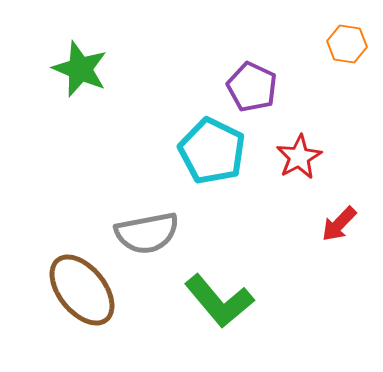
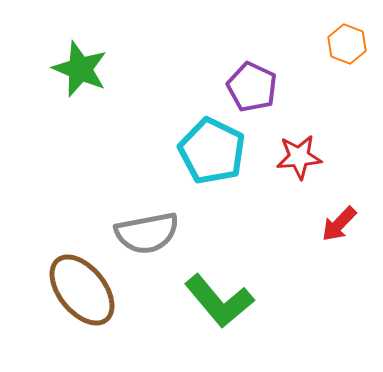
orange hexagon: rotated 12 degrees clockwise
red star: rotated 24 degrees clockwise
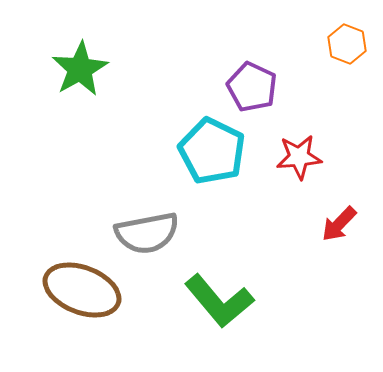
green star: rotated 20 degrees clockwise
brown ellipse: rotated 30 degrees counterclockwise
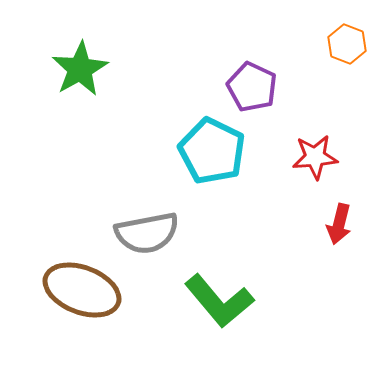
red star: moved 16 px right
red arrow: rotated 30 degrees counterclockwise
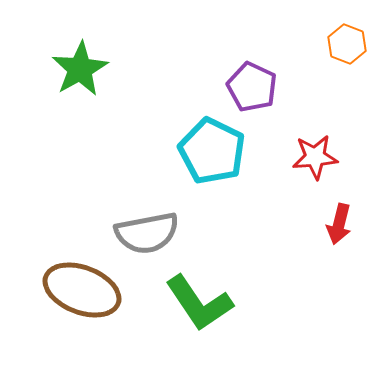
green L-shape: moved 20 px left, 2 px down; rotated 6 degrees clockwise
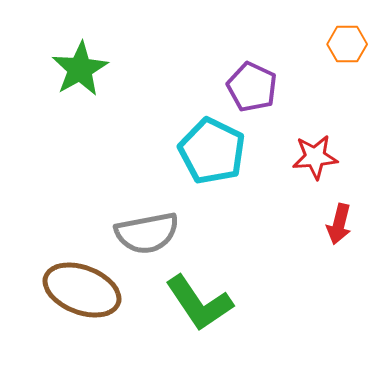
orange hexagon: rotated 21 degrees counterclockwise
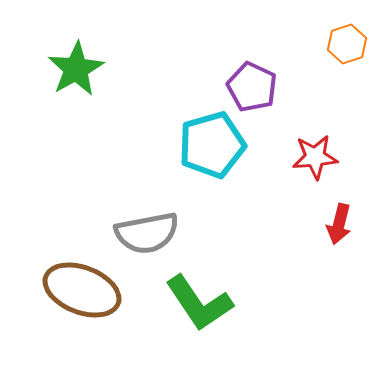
orange hexagon: rotated 18 degrees counterclockwise
green star: moved 4 px left
cyan pentagon: moved 6 px up; rotated 30 degrees clockwise
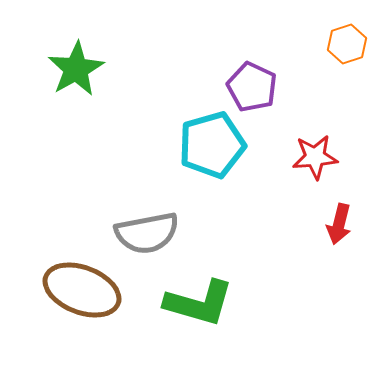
green L-shape: rotated 40 degrees counterclockwise
